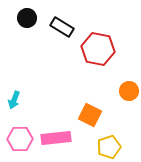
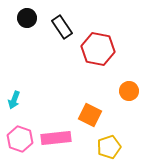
black rectangle: rotated 25 degrees clockwise
pink hexagon: rotated 20 degrees clockwise
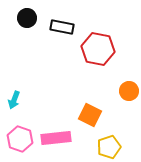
black rectangle: rotated 45 degrees counterclockwise
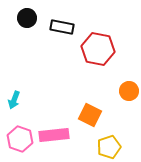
pink rectangle: moved 2 px left, 3 px up
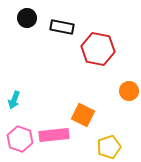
orange square: moved 7 px left
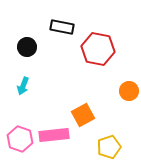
black circle: moved 29 px down
cyan arrow: moved 9 px right, 14 px up
orange square: rotated 35 degrees clockwise
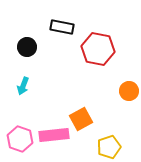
orange square: moved 2 px left, 4 px down
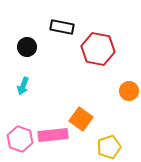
orange square: rotated 25 degrees counterclockwise
pink rectangle: moved 1 px left
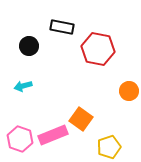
black circle: moved 2 px right, 1 px up
cyan arrow: rotated 54 degrees clockwise
pink rectangle: rotated 16 degrees counterclockwise
